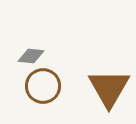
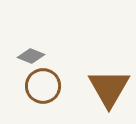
gray diamond: rotated 16 degrees clockwise
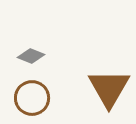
brown circle: moved 11 px left, 12 px down
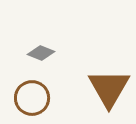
gray diamond: moved 10 px right, 3 px up
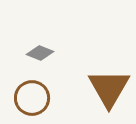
gray diamond: moved 1 px left
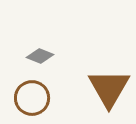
gray diamond: moved 3 px down
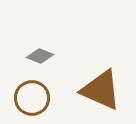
brown triangle: moved 8 px left, 2 px down; rotated 36 degrees counterclockwise
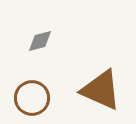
gray diamond: moved 15 px up; rotated 36 degrees counterclockwise
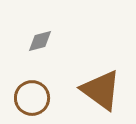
brown triangle: rotated 12 degrees clockwise
